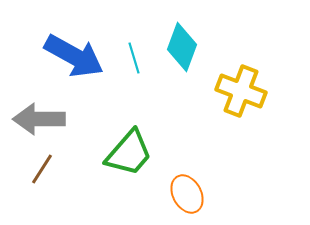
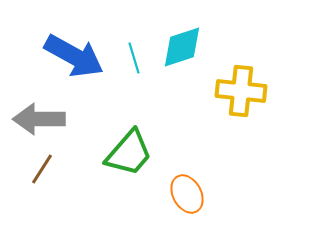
cyan diamond: rotated 51 degrees clockwise
yellow cross: rotated 15 degrees counterclockwise
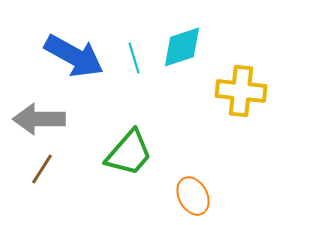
orange ellipse: moved 6 px right, 2 px down
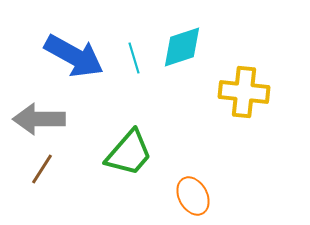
yellow cross: moved 3 px right, 1 px down
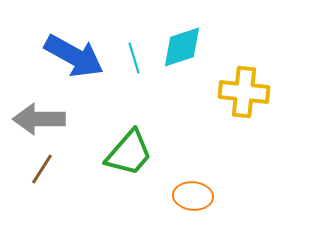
orange ellipse: rotated 57 degrees counterclockwise
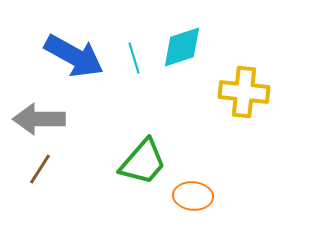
green trapezoid: moved 14 px right, 9 px down
brown line: moved 2 px left
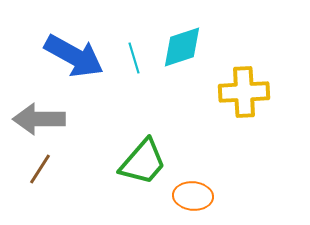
yellow cross: rotated 9 degrees counterclockwise
